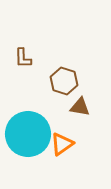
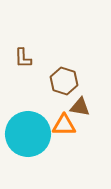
orange triangle: moved 2 px right, 19 px up; rotated 35 degrees clockwise
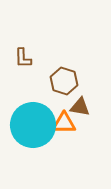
orange triangle: moved 2 px up
cyan circle: moved 5 px right, 9 px up
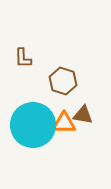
brown hexagon: moved 1 px left
brown triangle: moved 3 px right, 8 px down
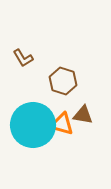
brown L-shape: rotated 30 degrees counterclockwise
orange triangle: moved 2 px left, 1 px down; rotated 15 degrees clockwise
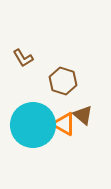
brown triangle: rotated 30 degrees clockwise
orange triangle: moved 2 px right; rotated 15 degrees clockwise
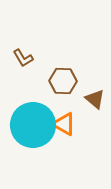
brown hexagon: rotated 16 degrees counterclockwise
brown triangle: moved 12 px right, 16 px up
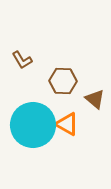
brown L-shape: moved 1 px left, 2 px down
orange triangle: moved 3 px right
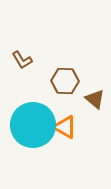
brown hexagon: moved 2 px right
orange triangle: moved 2 px left, 3 px down
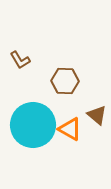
brown L-shape: moved 2 px left
brown triangle: moved 2 px right, 16 px down
orange triangle: moved 5 px right, 2 px down
